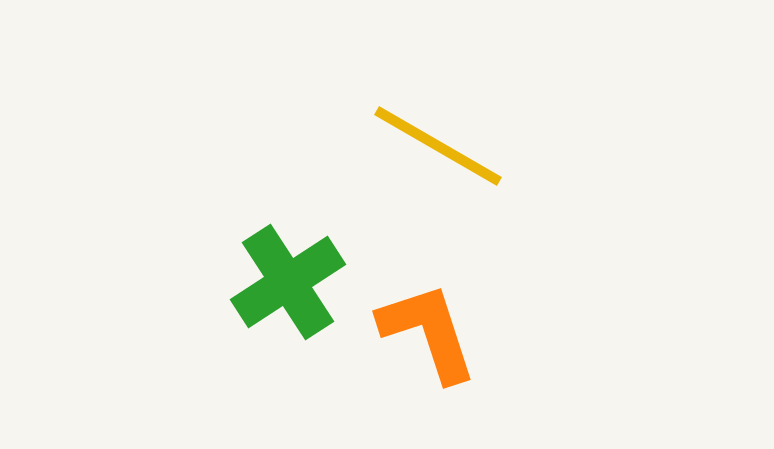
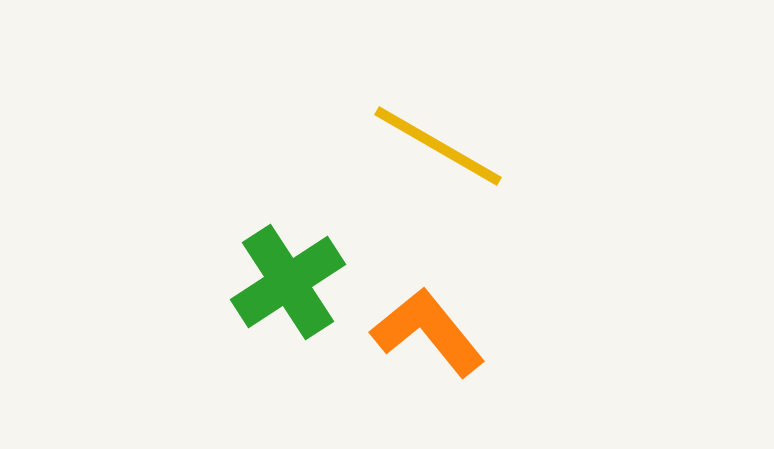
orange L-shape: rotated 21 degrees counterclockwise
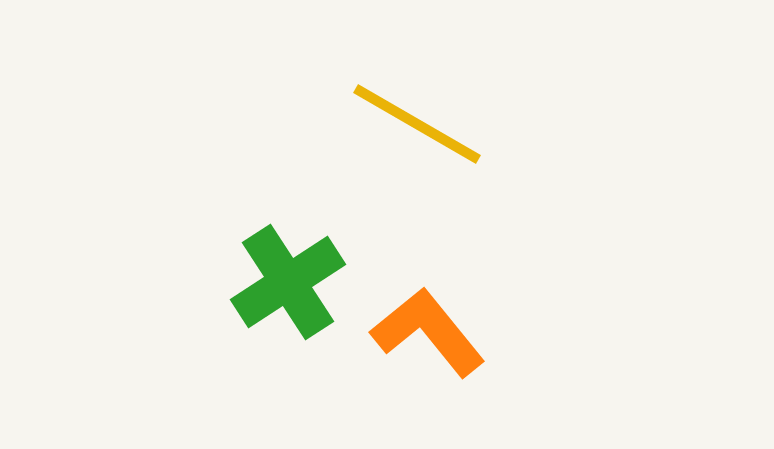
yellow line: moved 21 px left, 22 px up
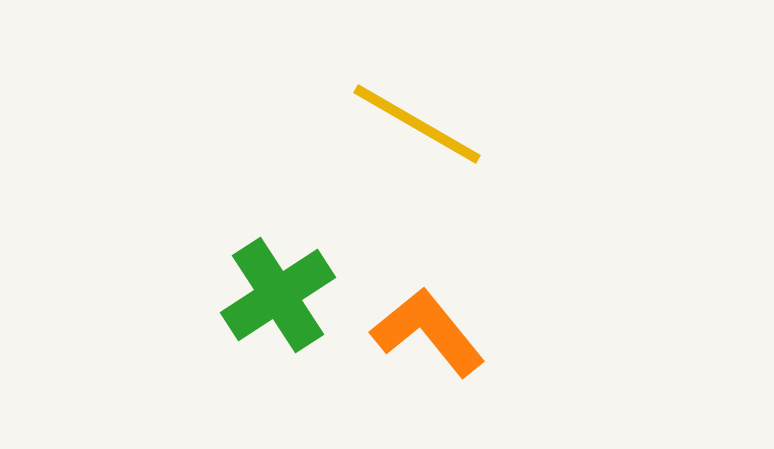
green cross: moved 10 px left, 13 px down
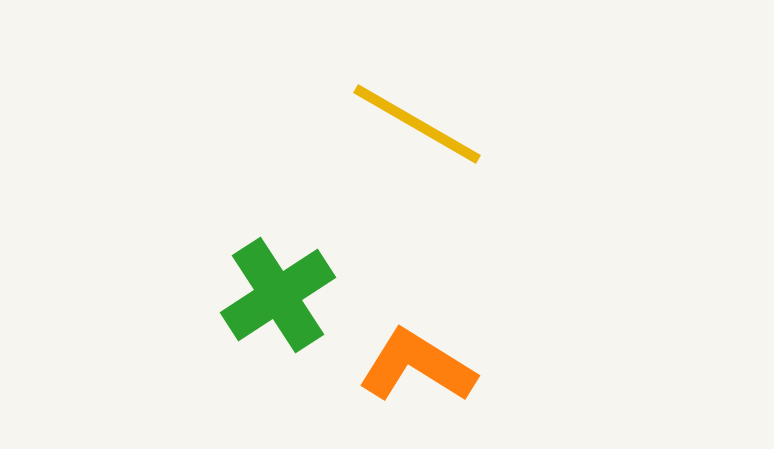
orange L-shape: moved 11 px left, 34 px down; rotated 19 degrees counterclockwise
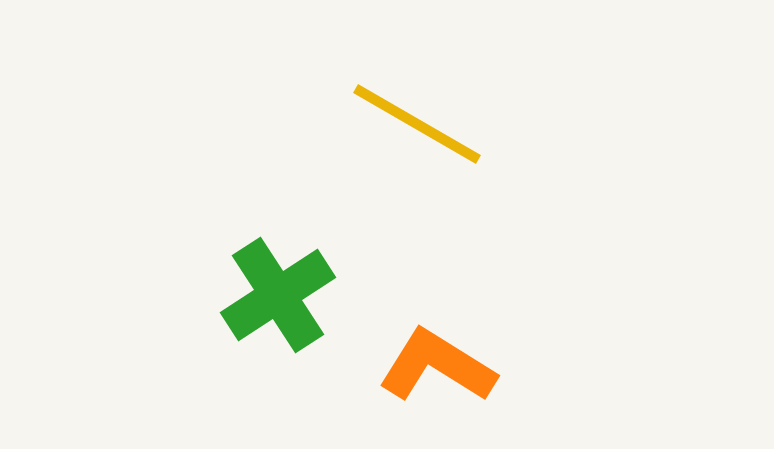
orange L-shape: moved 20 px right
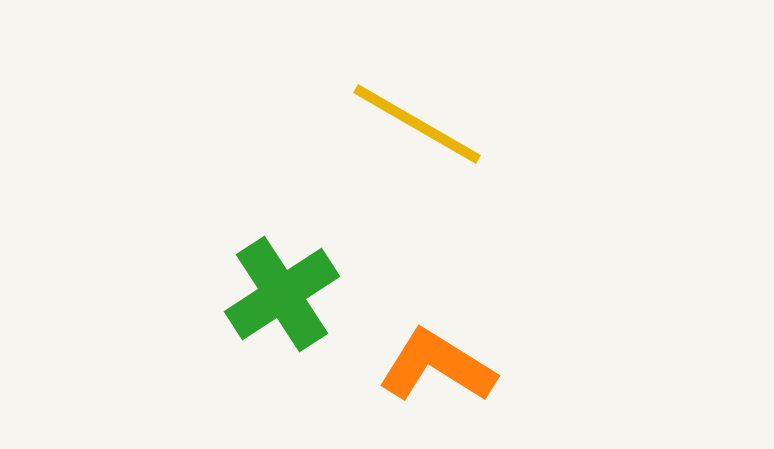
green cross: moved 4 px right, 1 px up
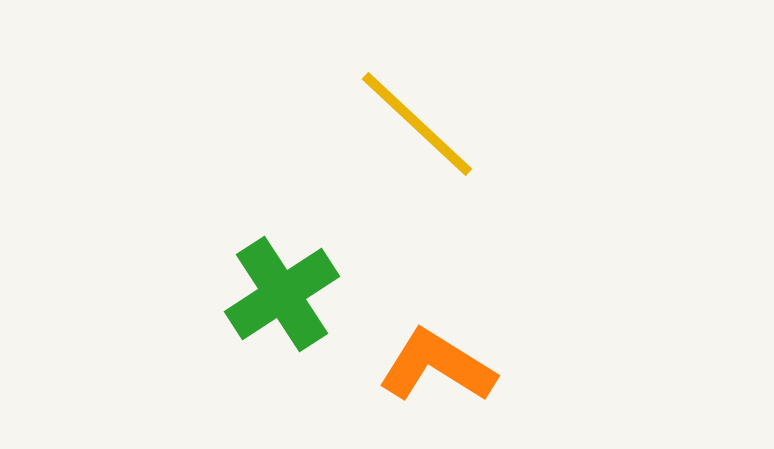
yellow line: rotated 13 degrees clockwise
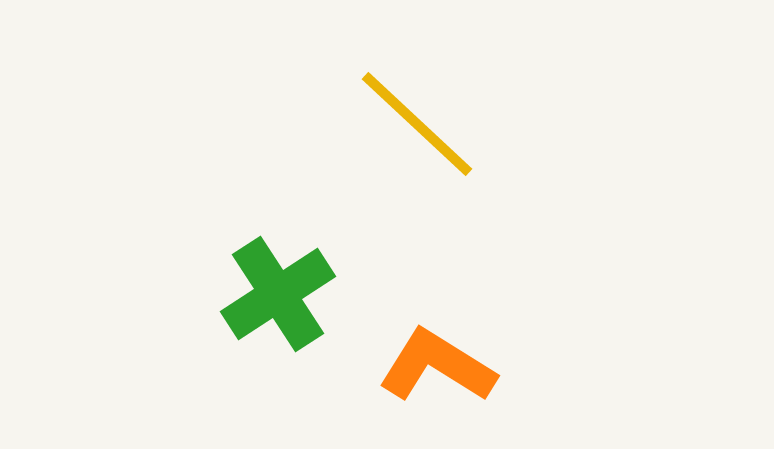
green cross: moved 4 px left
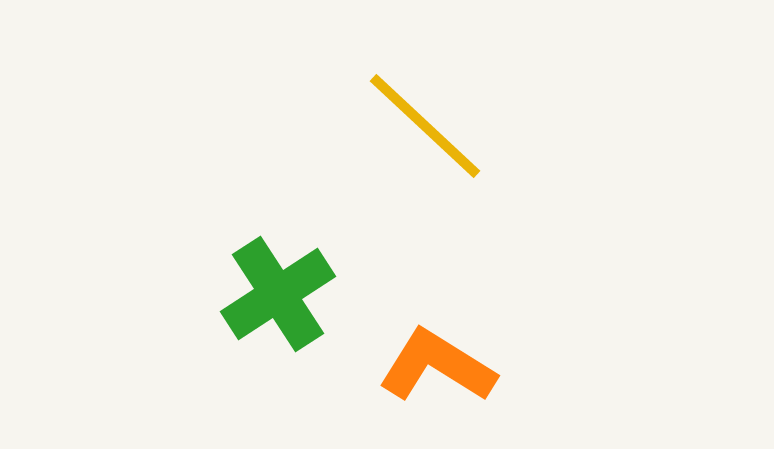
yellow line: moved 8 px right, 2 px down
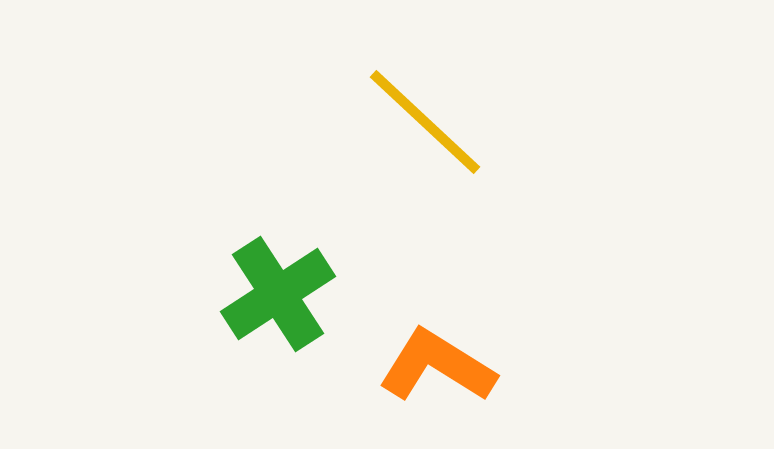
yellow line: moved 4 px up
